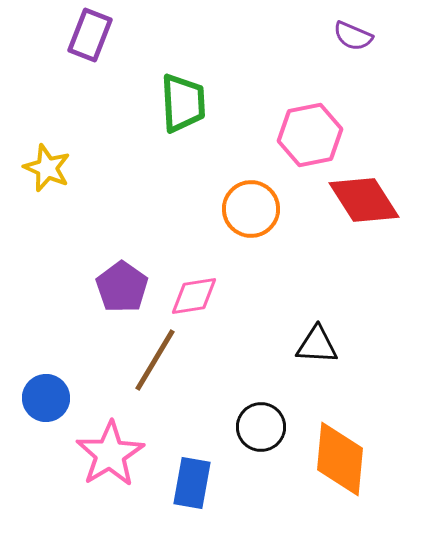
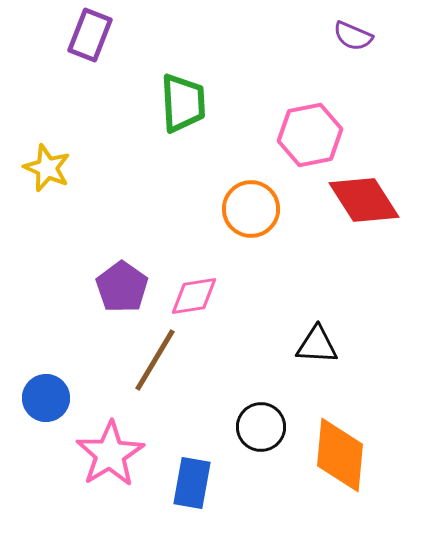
orange diamond: moved 4 px up
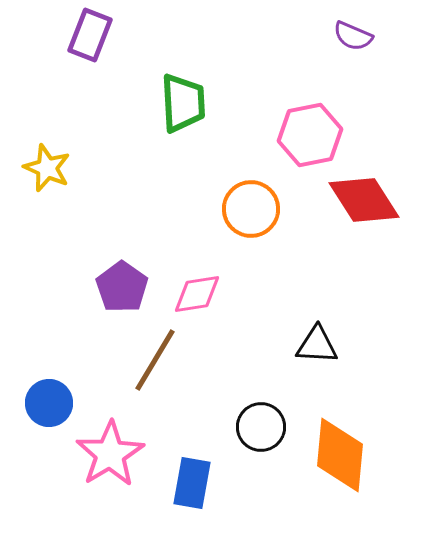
pink diamond: moved 3 px right, 2 px up
blue circle: moved 3 px right, 5 px down
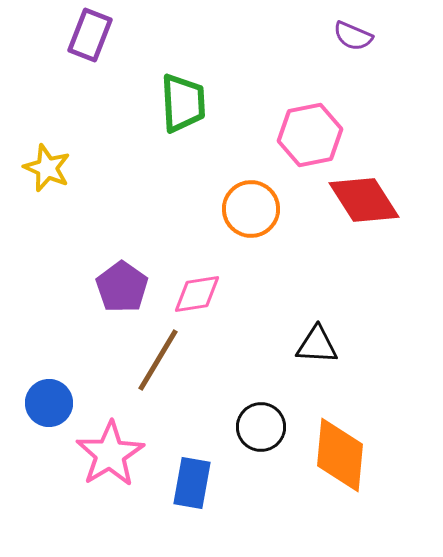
brown line: moved 3 px right
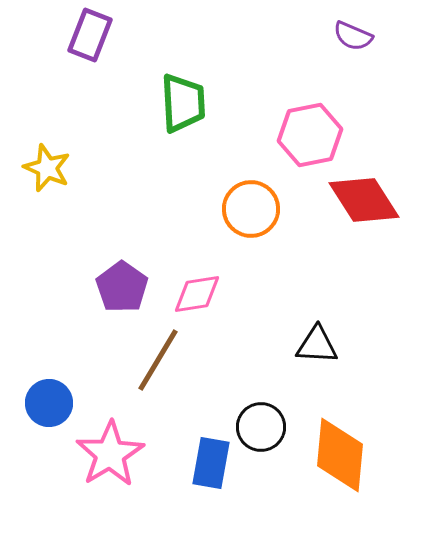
blue rectangle: moved 19 px right, 20 px up
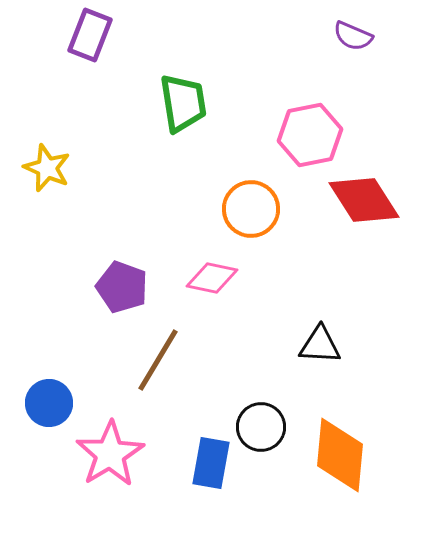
green trapezoid: rotated 6 degrees counterclockwise
purple pentagon: rotated 15 degrees counterclockwise
pink diamond: moved 15 px right, 16 px up; rotated 21 degrees clockwise
black triangle: moved 3 px right
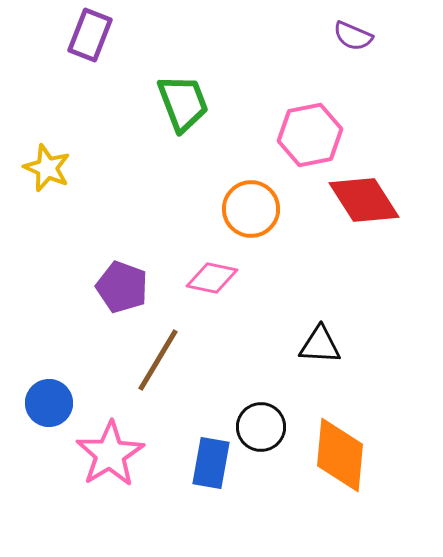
green trapezoid: rotated 12 degrees counterclockwise
